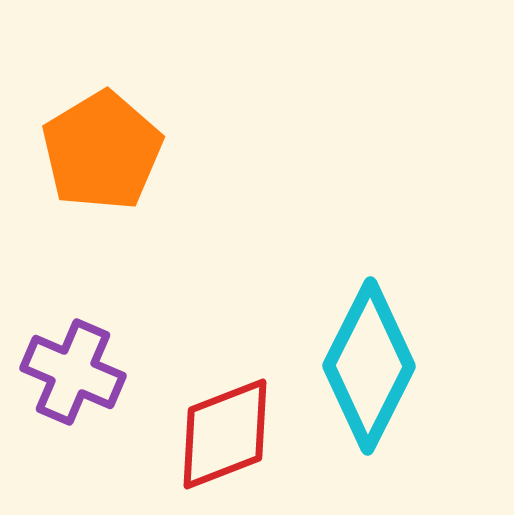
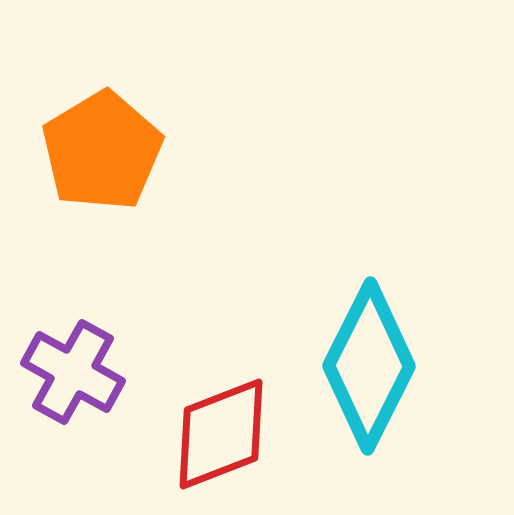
purple cross: rotated 6 degrees clockwise
red diamond: moved 4 px left
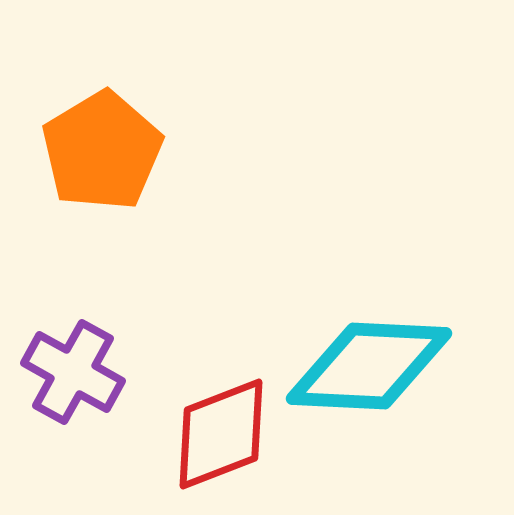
cyan diamond: rotated 66 degrees clockwise
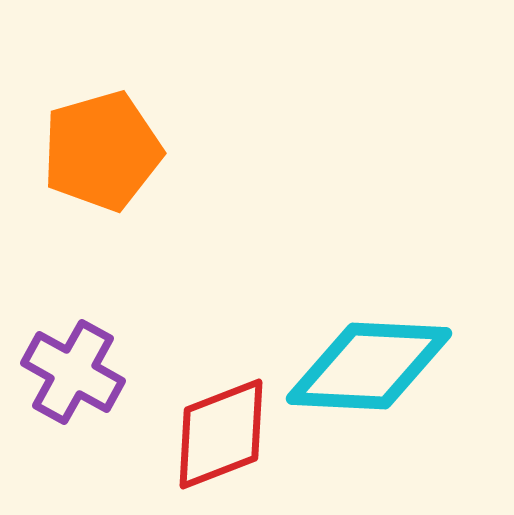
orange pentagon: rotated 15 degrees clockwise
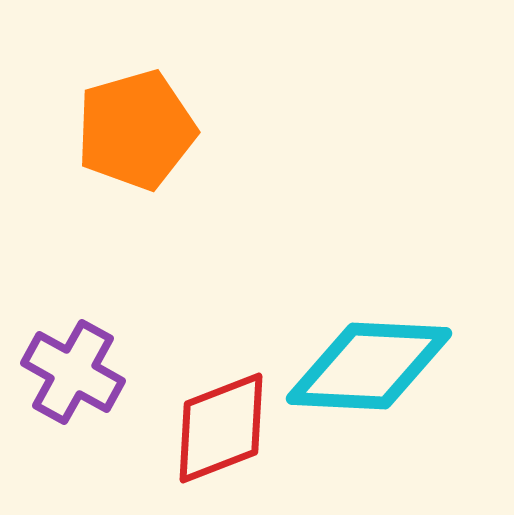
orange pentagon: moved 34 px right, 21 px up
red diamond: moved 6 px up
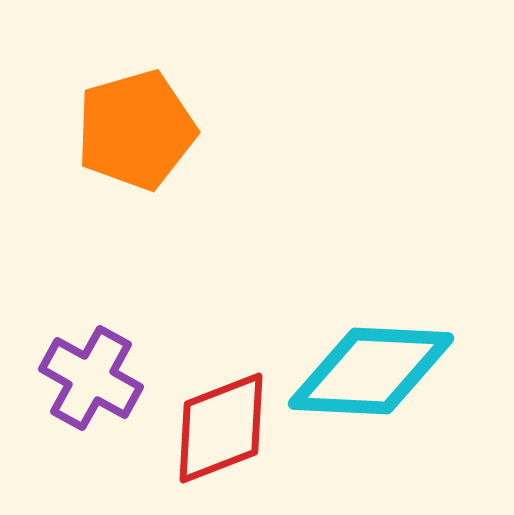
cyan diamond: moved 2 px right, 5 px down
purple cross: moved 18 px right, 6 px down
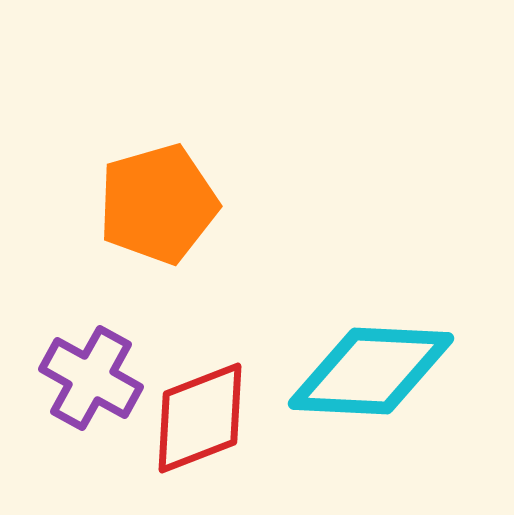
orange pentagon: moved 22 px right, 74 px down
red diamond: moved 21 px left, 10 px up
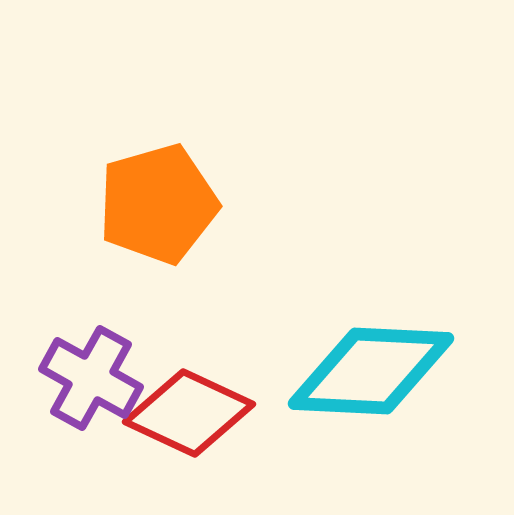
red diamond: moved 11 px left, 5 px up; rotated 46 degrees clockwise
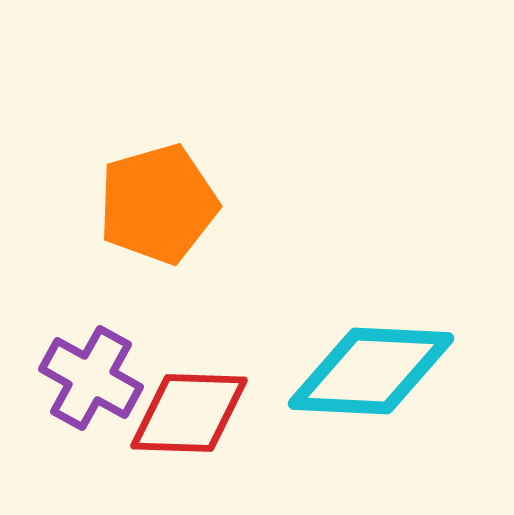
red diamond: rotated 23 degrees counterclockwise
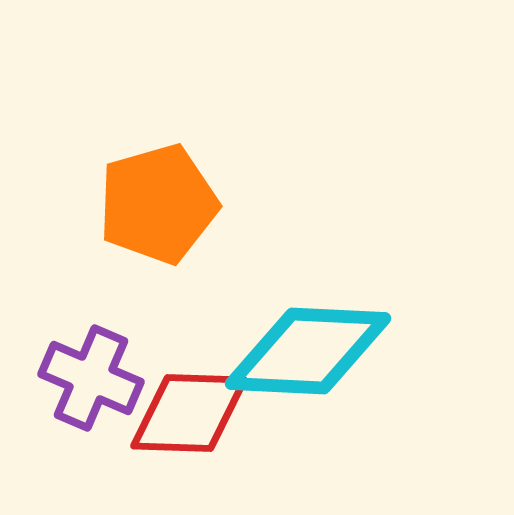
cyan diamond: moved 63 px left, 20 px up
purple cross: rotated 6 degrees counterclockwise
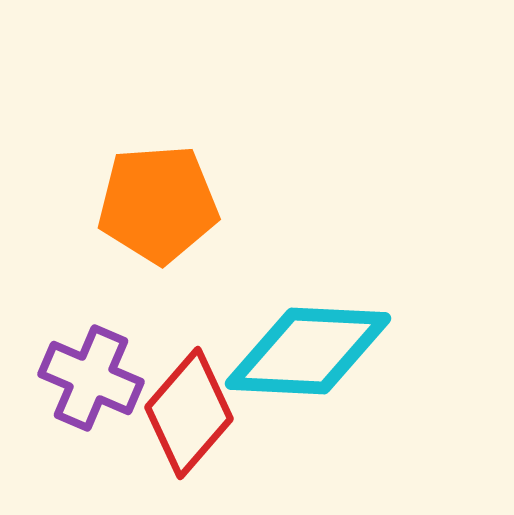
orange pentagon: rotated 12 degrees clockwise
red diamond: rotated 51 degrees counterclockwise
